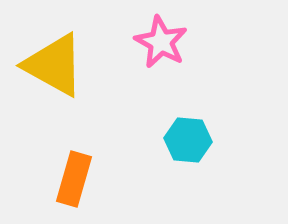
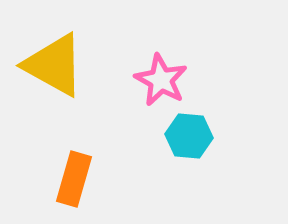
pink star: moved 38 px down
cyan hexagon: moved 1 px right, 4 px up
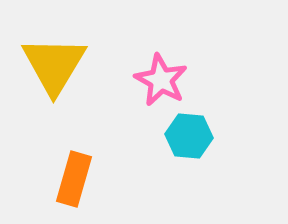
yellow triangle: rotated 32 degrees clockwise
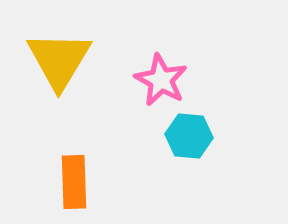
yellow triangle: moved 5 px right, 5 px up
orange rectangle: moved 3 px down; rotated 18 degrees counterclockwise
